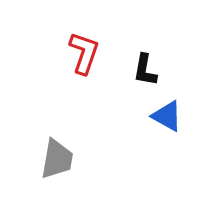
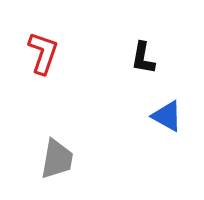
red L-shape: moved 41 px left
black L-shape: moved 2 px left, 12 px up
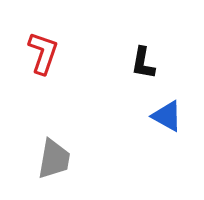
black L-shape: moved 5 px down
gray trapezoid: moved 3 px left
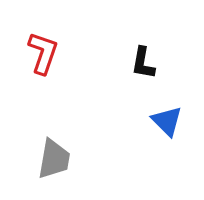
blue triangle: moved 5 px down; rotated 16 degrees clockwise
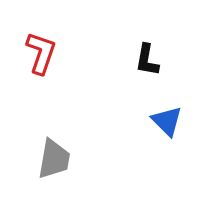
red L-shape: moved 2 px left
black L-shape: moved 4 px right, 3 px up
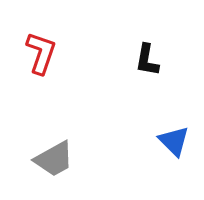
blue triangle: moved 7 px right, 20 px down
gray trapezoid: rotated 51 degrees clockwise
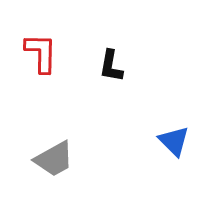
red L-shape: rotated 18 degrees counterclockwise
black L-shape: moved 36 px left, 6 px down
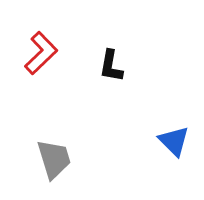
red L-shape: rotated 45 degrees clockwise
gray trapezoid: rotated 78 degrees counterclockwise
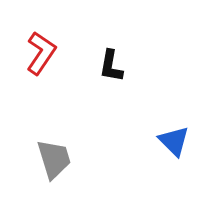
red L-shape: rotated 12 degrees counterclockwise
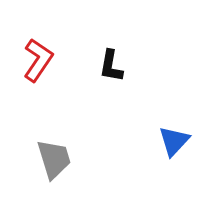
red L-shape: moved 3 px left, 7 px down
blue triangle: rotated 28 degrees clockwise
